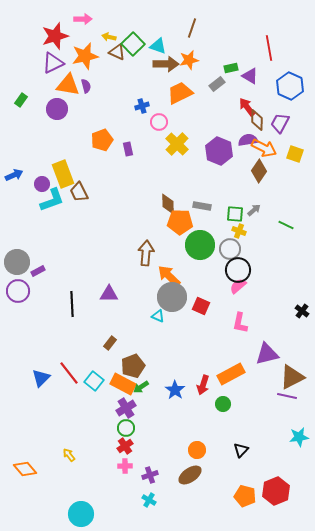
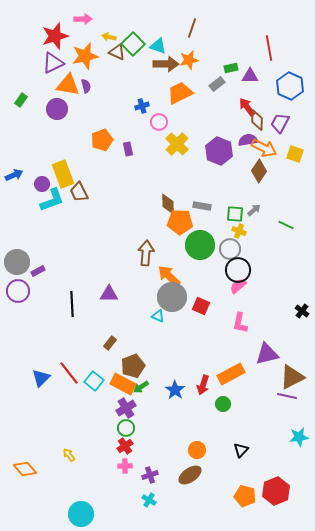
purple triangle at (250, 76): rotated 30 degrees counterclockwise
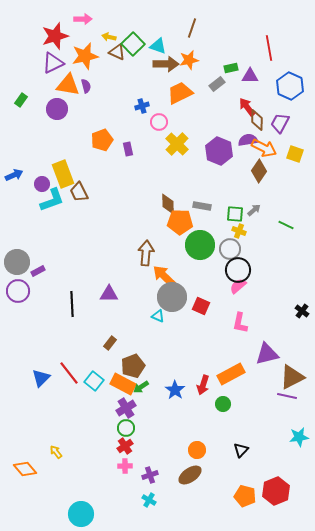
orange arrow at (169, 276): moved 5 px left
yellow arrow at (69, 455): moved 13 px left, 3 px up
